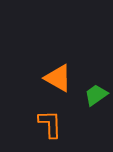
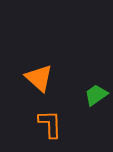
orange triangle: moved 19 px left; rotated 12 degrees clockwise
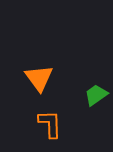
orange triangle: rotated 12 degrees clockwise
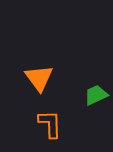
green trapezoid: rotated 10 degrees clockwise
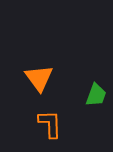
green trapezoid: rotated 135 degrees clockwise
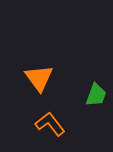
orange L-shape: rotated 36 degrees counterclockwise
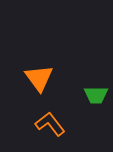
green trapezoid: rotated 70 degrees clockwise
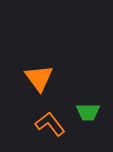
green trapezoid: moved 8 px left, 17 px down
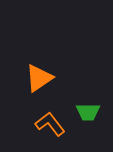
orange triangle: rotated 32 degrees clockwise
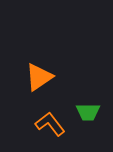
orange triangle: moved 1 px up
